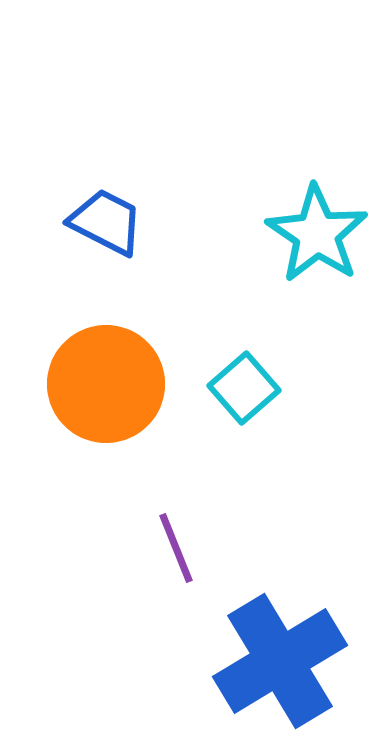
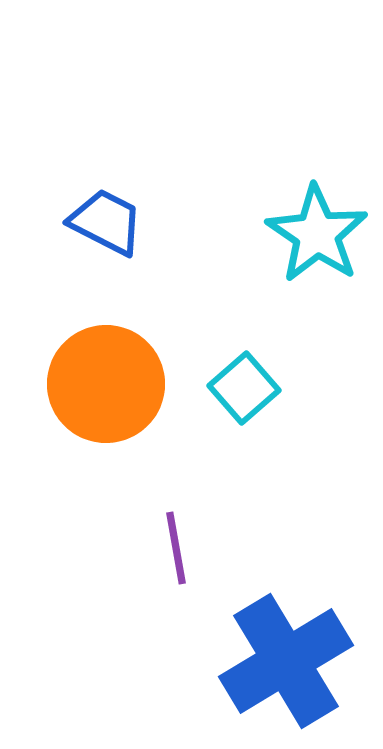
purple line: rotated 12 degrees clockwise
blue cross: moved 6 px right
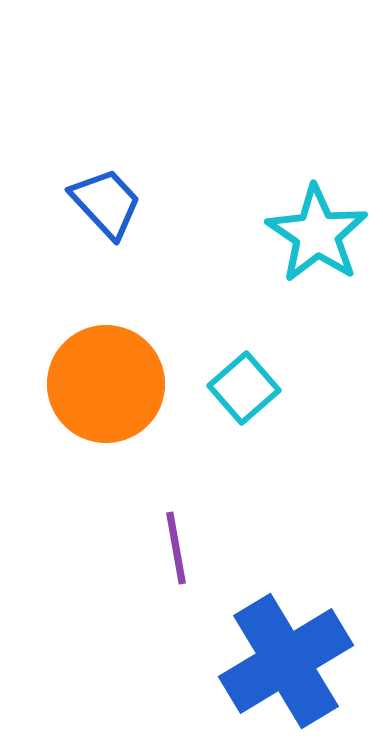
blue trapezoid: moved 19 px up; rotated 20 degrees clockwise
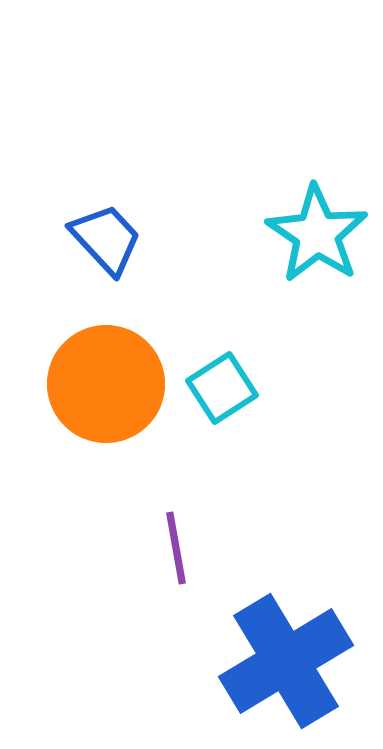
blue trapezoid: moved 36 px down
cyan square: moved 22 px left; rotated 8 degrees clockwise
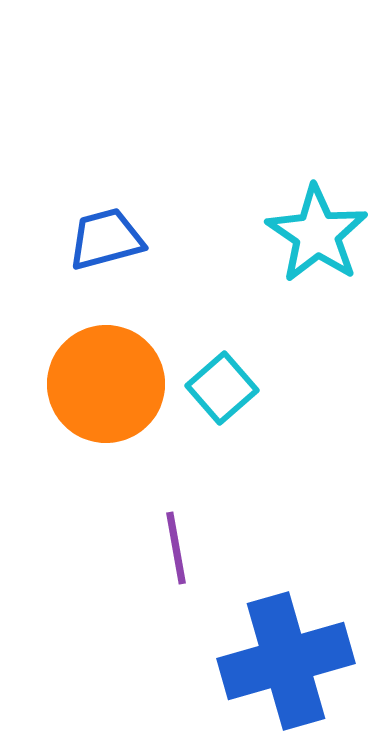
blue trapezoid: rotated 62 degrees counterclockwise
cyan square: rotated 8 degrees counterclockwise
blue cross: rotated 15 degrees clockwise
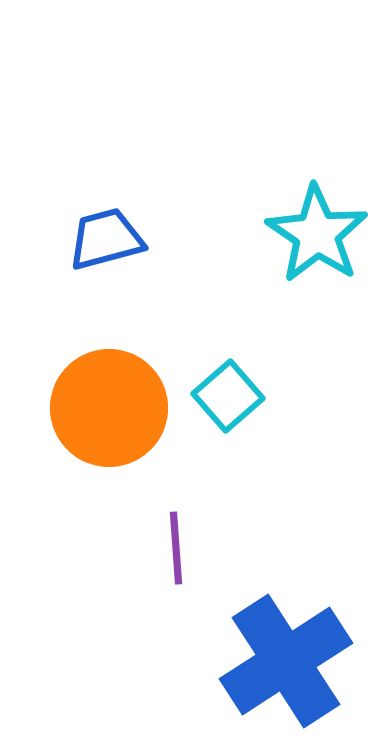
orange circle: moved 3 px right, 24 px down
cyan square: moved 6 px right, 8 px down
purple line: rotated 6 degrees clockwise
blue cross: rotated 17 degrees counterclockwise
